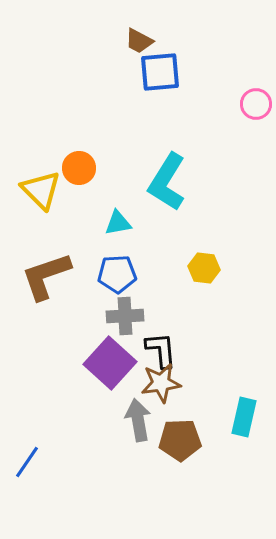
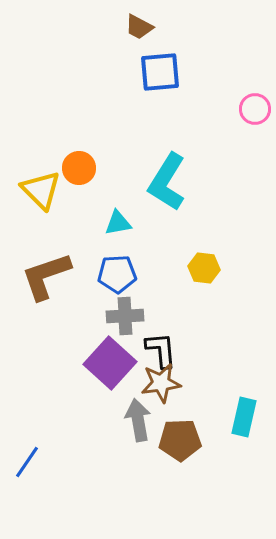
brown trapezoid: moved 14 px up
pink circle: moved 1 px left, 5 px down
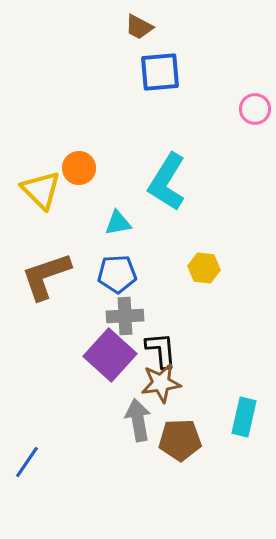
purple square: moved 8 px up
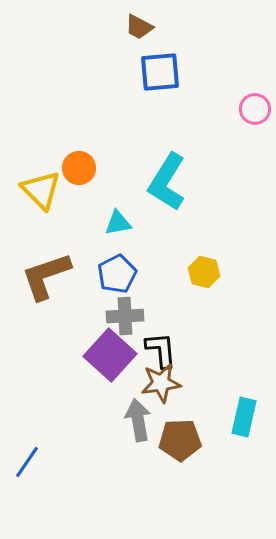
yellow hexagon: moved 4 px down; rotated 8 degrees clockwise
blue pentagon: rotated 24 degrees counterclockwise
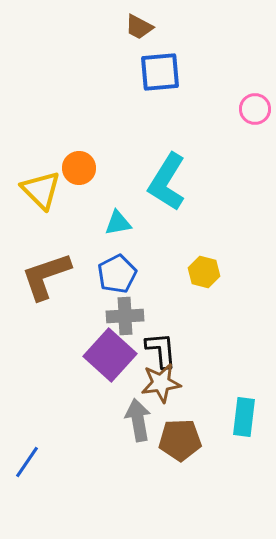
cyan rectangle: rotated 6 degrees counterclockwise
